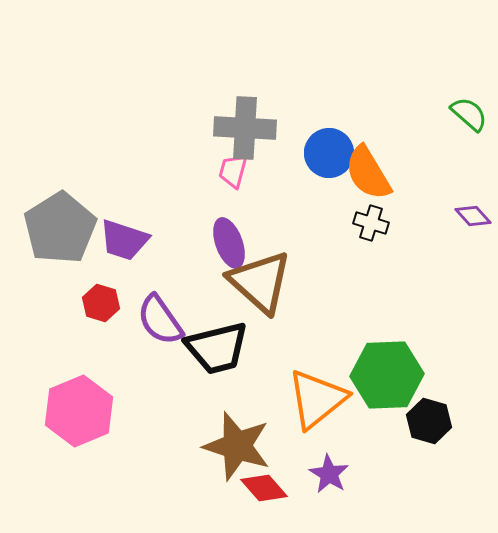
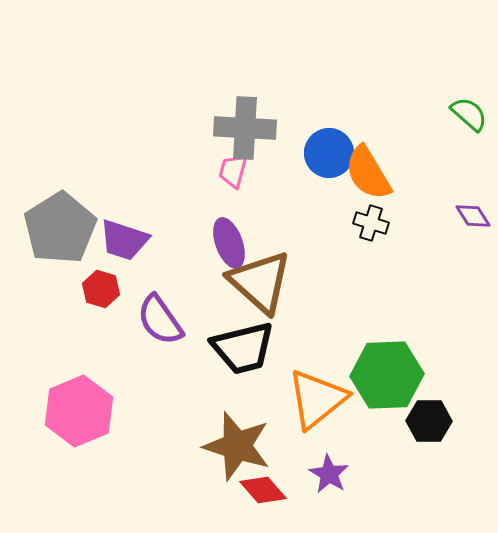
purple diamond: rotated 9 degrees clockwise
red hexagon: moved 14 px up
black trapezoid: moved 26 px right
black hexagon: rotated 15 degrees counterclockwise
red diamond: moved 1 px left, 2 px down
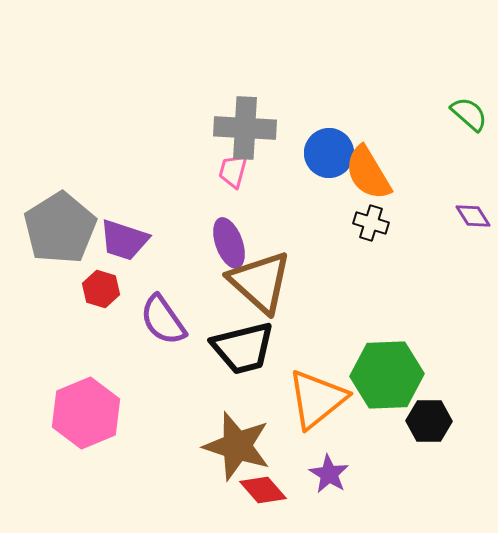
purple semicircle: moved 3 px right
pink hexagon: moved 7 px right, 2 px down
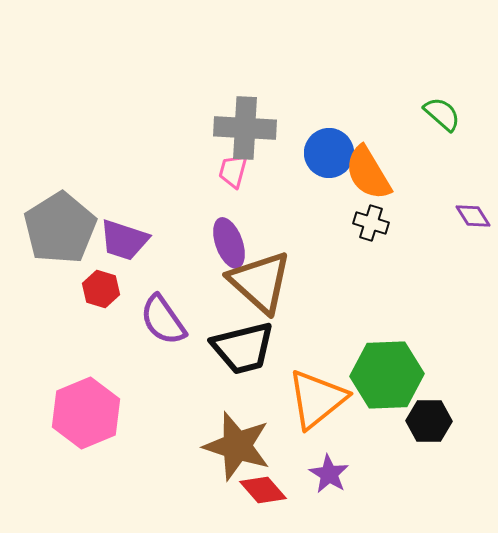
green semicircle: moved 27 px left
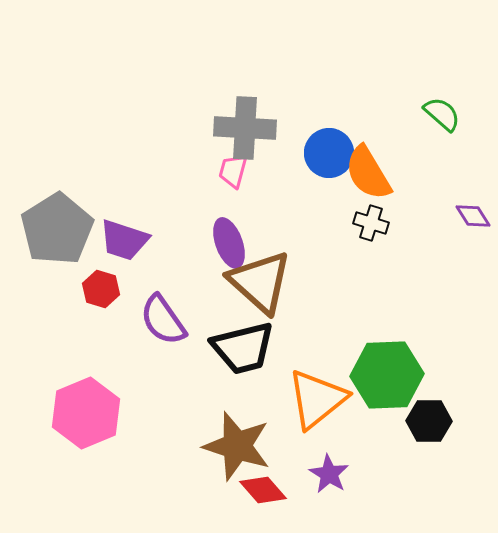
gray pentagon: moved 3 px left, 1 px down
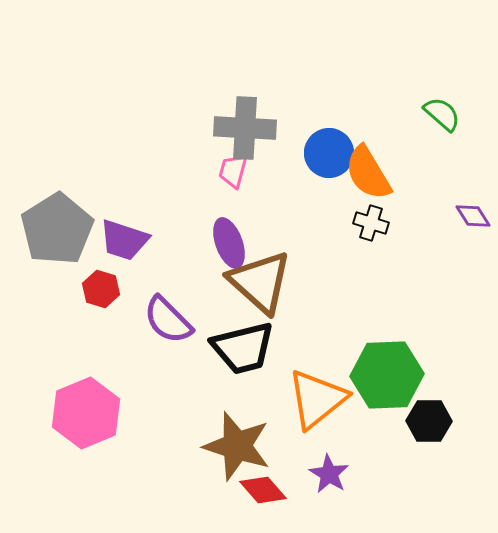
purple semicircle: moved 5 px right; rotated 10 degrees counterclockwise
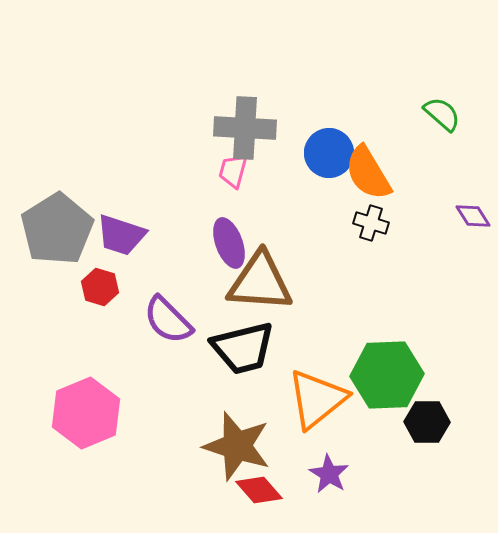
purple trapezoid: moved 3 px left, 5 px up
brown triangle: rotated 38 degrees counterclockwise
red hexagon: moved 1 px left, 2 px up
black hexagon: moved 2 px left, 1 px down
red diamond: moved 4 px left
